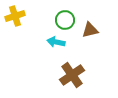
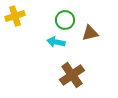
brown triangle: moved 3 px down
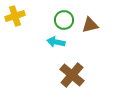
green circle: moved 1 px left
brown triangle: moved 8 px up
brown cross: rotated 15 degrees counterclockwise
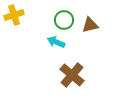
yellow cross: moved 1 px left, 1 px up
cyan arrow: rotated 12 degrees clockwise
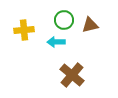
yellow cross: moved 10 px right, 15 px down; rotated 12 degrees clockwise
cyan arrow: rotated 24 degrees counterclockwise
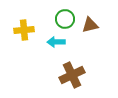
green circle: moved 1 px right, 1 px up
brown cross: rotated 25 degrees clockwise
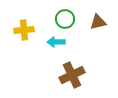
brown triangle: moved 8 px right, 3 px up
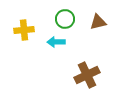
brown cross: moved 15 px right
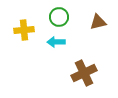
green circle: moved 6 px left, 2 px up
brown cross: moved 3 px left, 2 px up
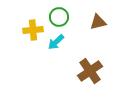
yellow cross: moved 9 px right
cyan arrow: rotated 42 degrees counterclockwise
brown cross: moved 6 px right, 2 px up; rotated 10 degrees counterclockwise
